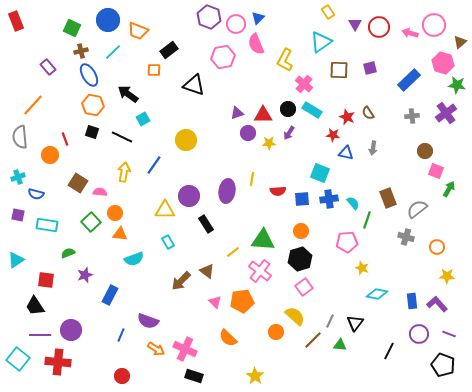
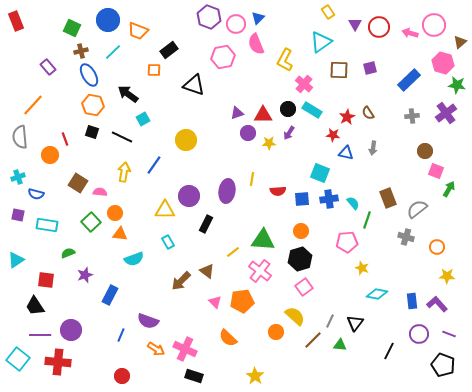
red star at (347, 117): rotated 21 degrees clockwise
black rectangle at (206, 224): rotated 60 degrees clockwise
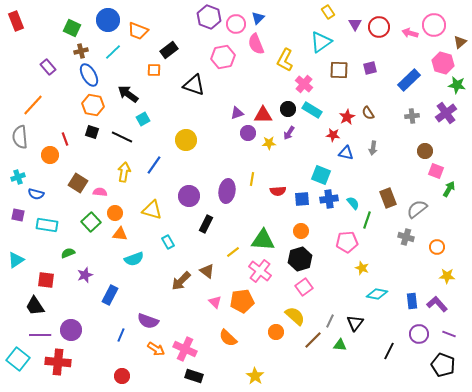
cyan square at (320, 173): moved 1 px right, 2 px down
yellow triangle at (165, 210): moved 13 px left; rotated 15 degrees clockwise
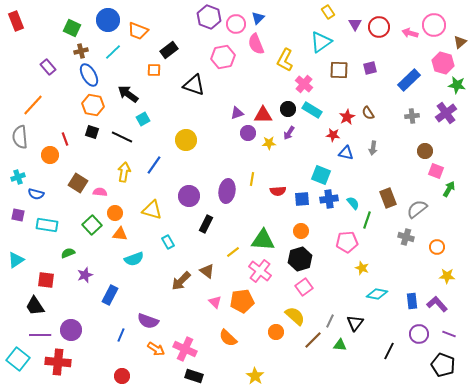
green square at (91, 222): moved 1 px right, 3 px down
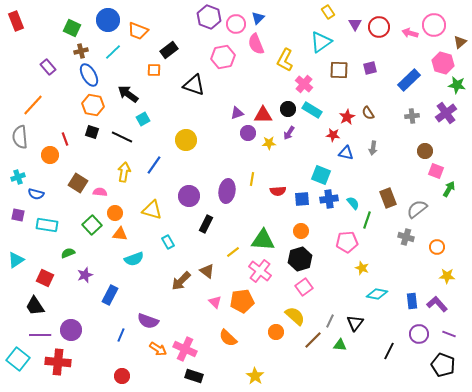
red square at (46, 280): moved 1 px left, 2 px up; rotated 18 degrees clockwise
orange arrow at (156, 349): moved 2 px right
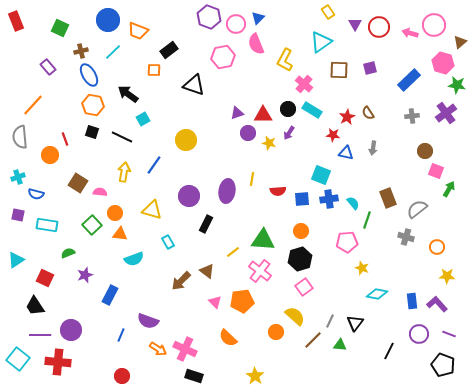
green square at (72, 28): moved 12 px left
yellow star at (269, 143): rotated 16 degrees clockwise
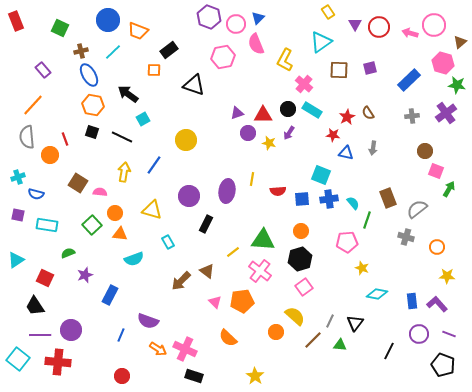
purple rectangle at (48, 67): moved 5 px left, 3 px down
gray semicircle at (20, 137): moved 7 px right
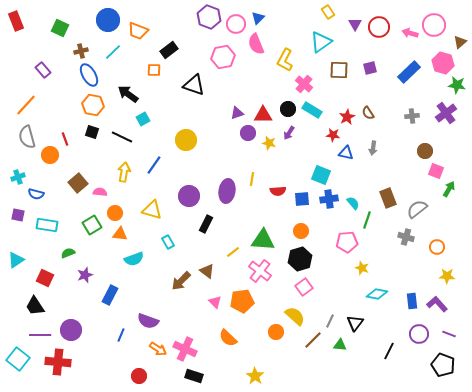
blue rectangle at (409, 80): moved 8 px up
orange line at (33, 105): moved 7 px left
gray semicircle at (27, 137): rotated 10 degrees counterclockwise
brown square at (78, 183): rotated 18 degrees clockwise
green square at (92, 225): rotated 12 degrees clockwise
red circle at (122, 376): moved 17 px right
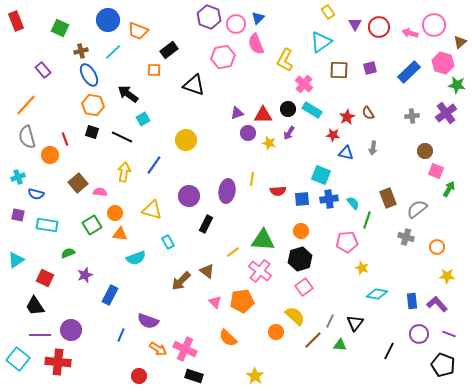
cyan semicircle at (134, 259): moved 2 px right, 1 px up
